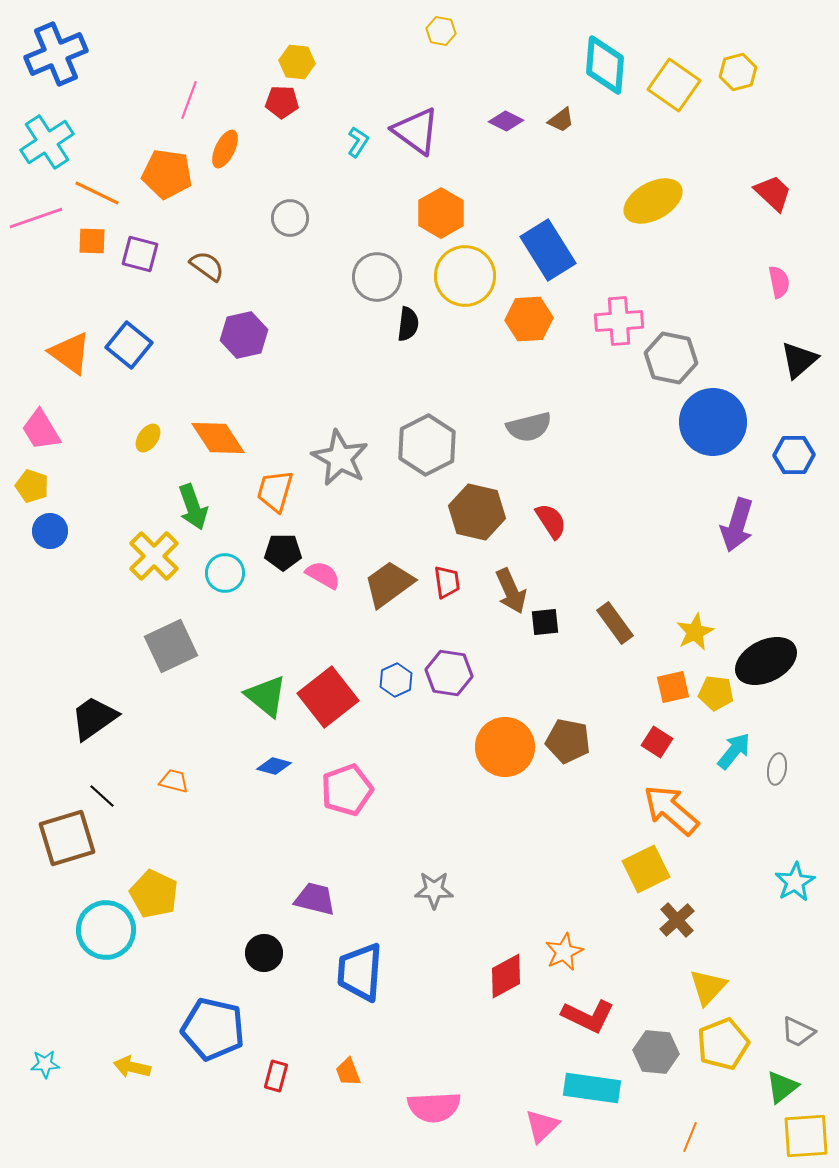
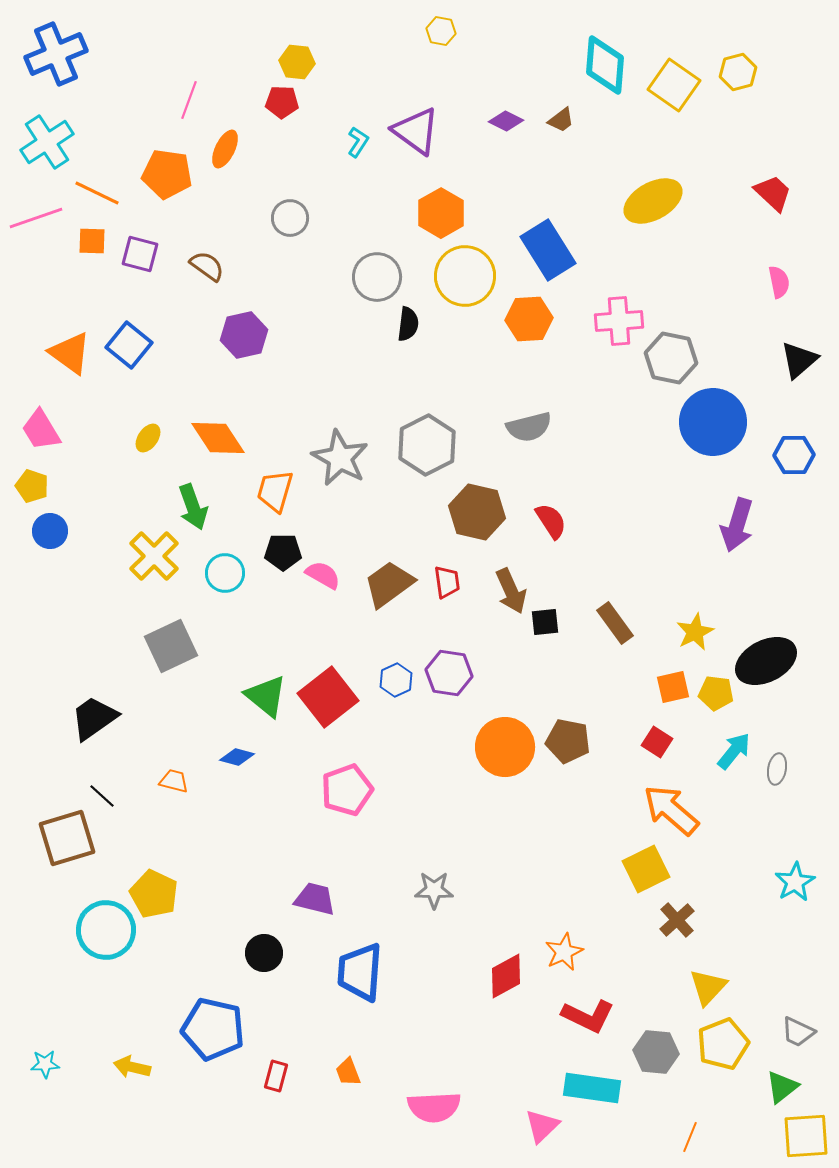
blue diamond at (274, 766): moved 37 px left, 9 px up
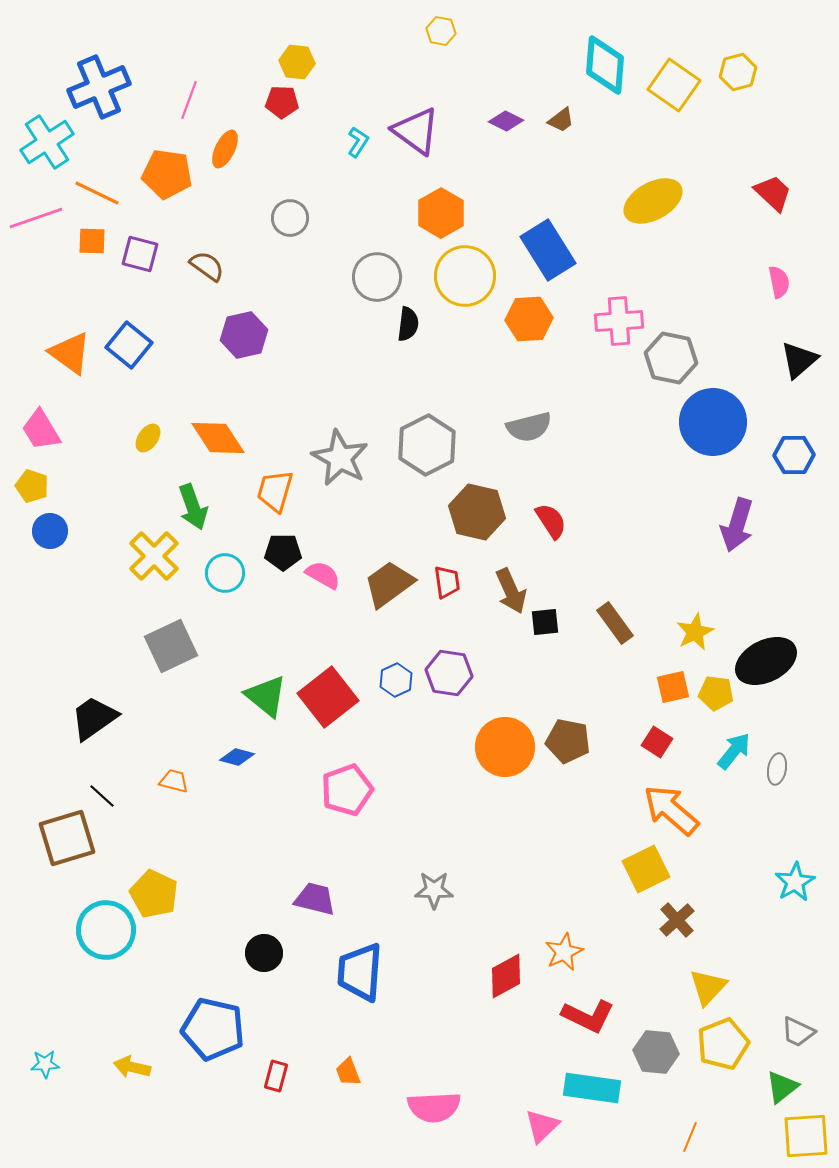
blue cross at (56, 54): moved 43 px right, 33 px down
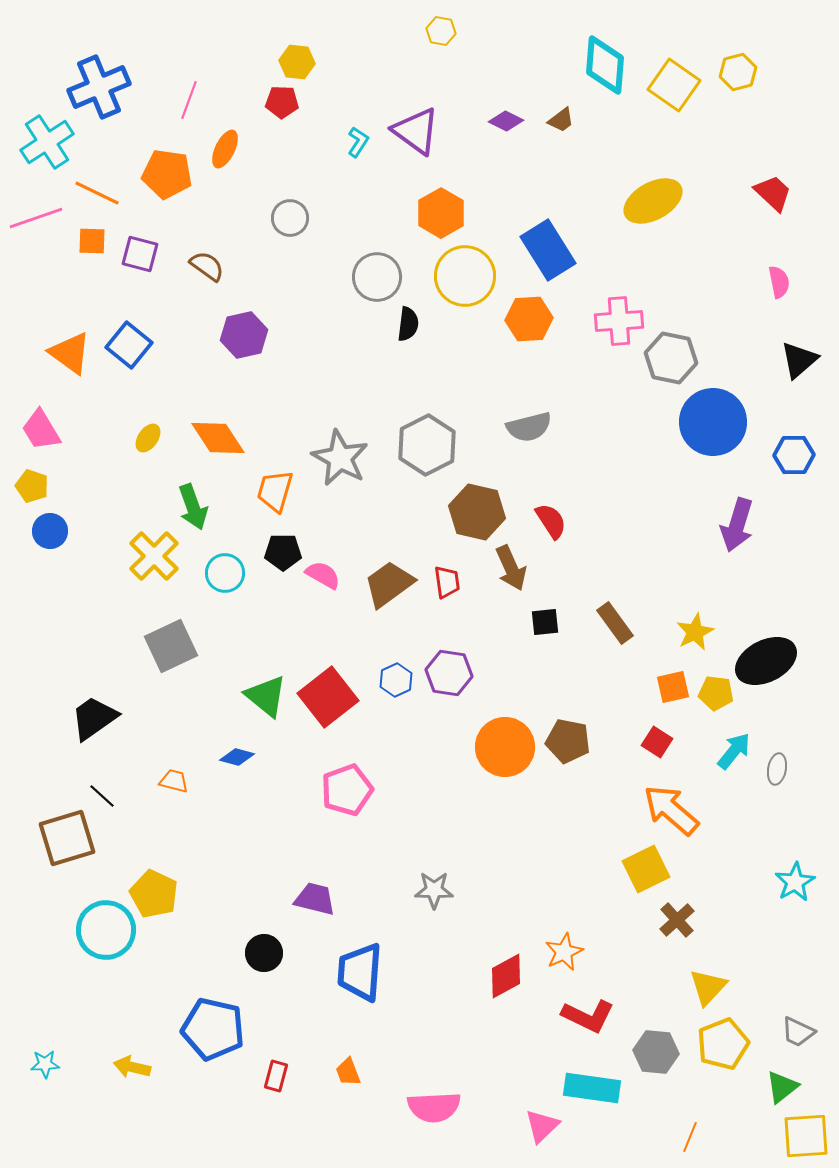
brown arrow at (511, 591): moved 23 px up
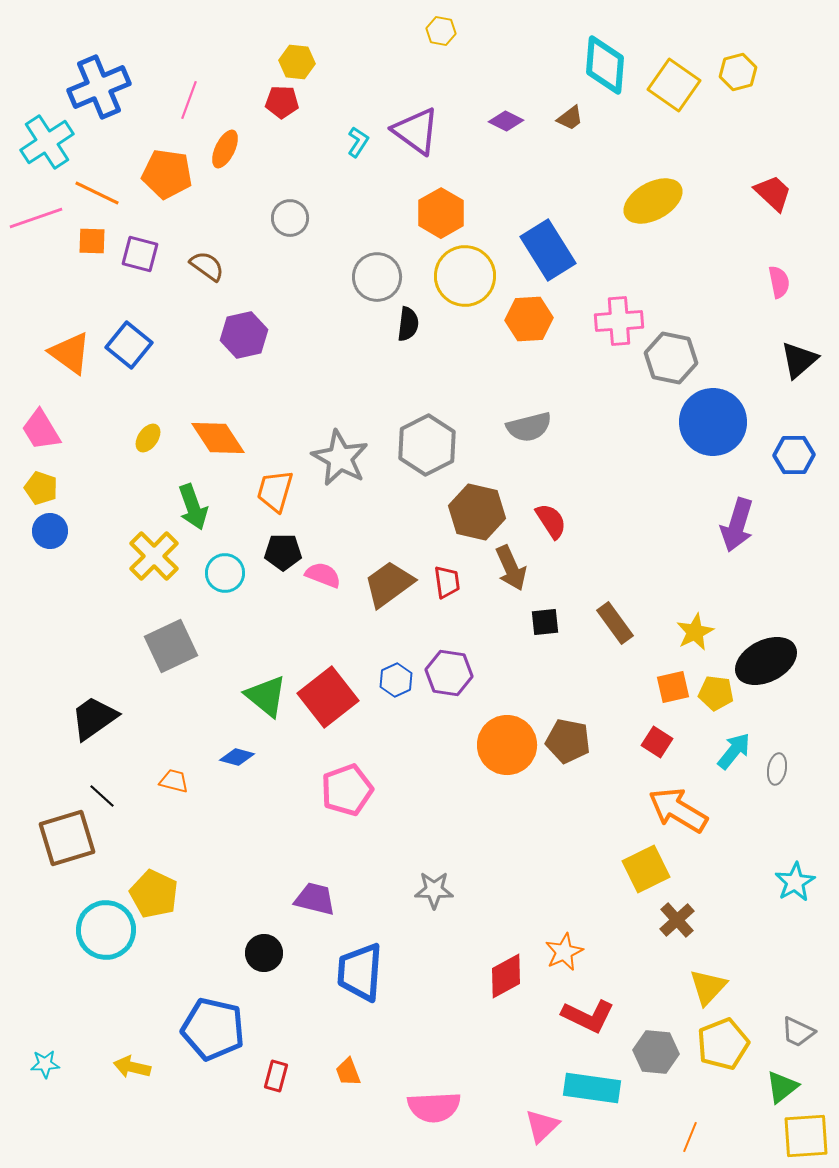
brown trapezoid at (561, 120): moved 9 px right, 2 px up
yellow pentagon at (32, 486): moved 9 px right, 2 px down
pink semicircle at (323, 575): rotated 9 degrees counterclockwise
orange circle at (505, 747): moved 2 px right, 2 px up
orange arrow at (671, 810): moved 7 px right; rotated 10 degrees counterclockwise
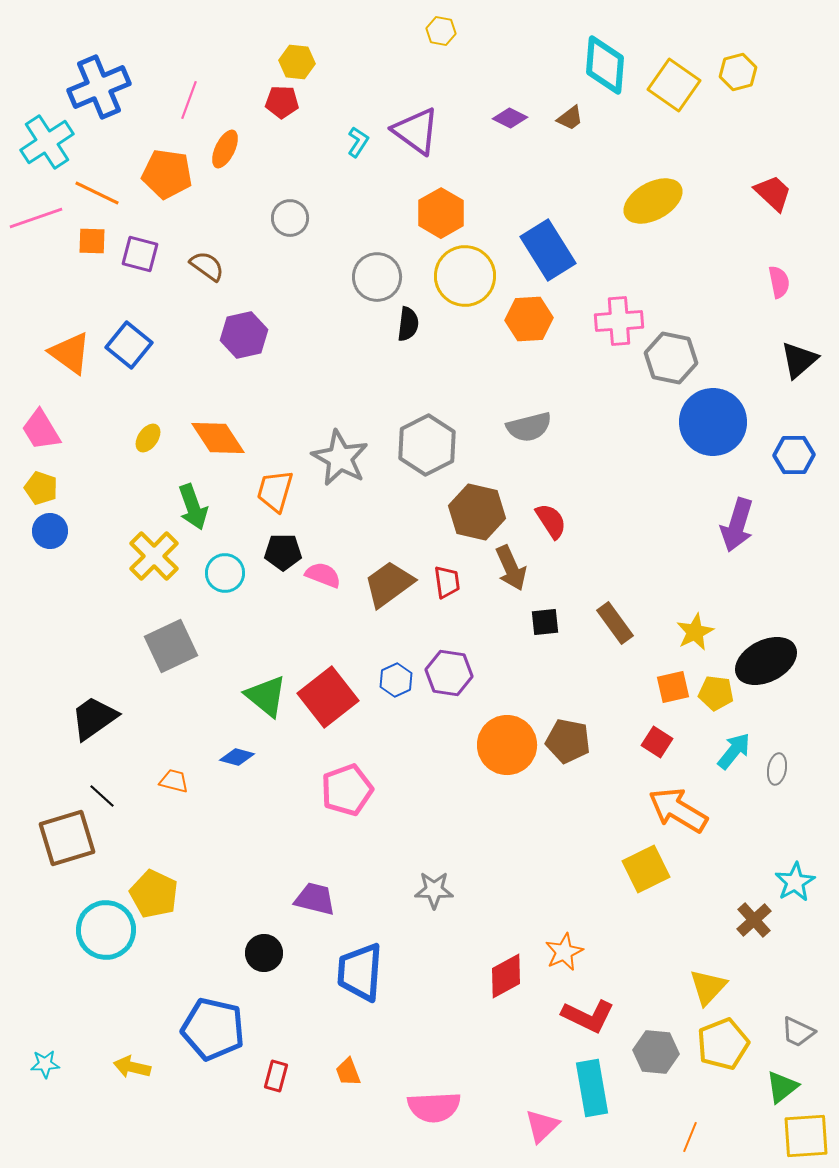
purple diamond at (506, 121): moved 4 px right, 3 px up
brown cross at (677, 920): moved 77 px right
cyan rectangle at (592, 1088): rotated 72 degrees clockwise
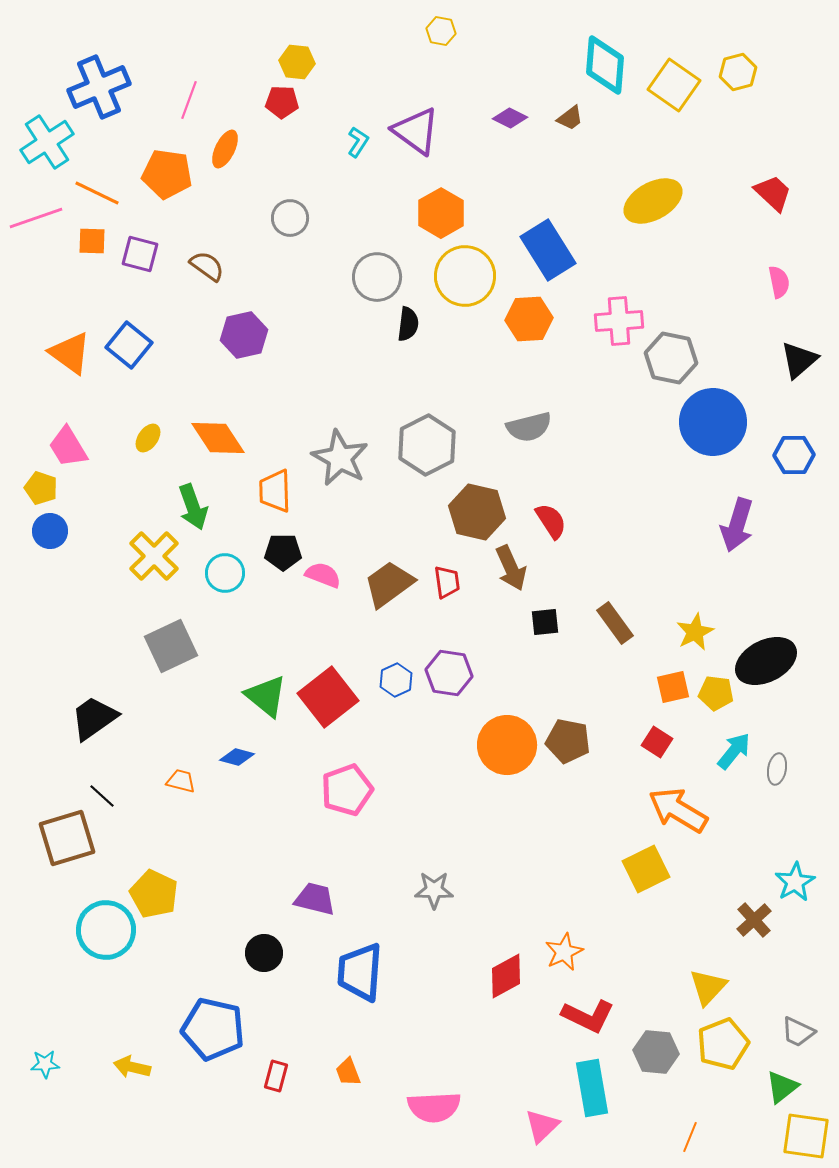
pink trapezoid at (41, 430): moved 27 px right, 17 px down
orange trapezoid at (275, 491): rotated 18 degrees counterclockwise
orange trapezoid at (174, 781): moved 7 px right
yellow square at (806, 1136): rotated 12 degrees clockwise
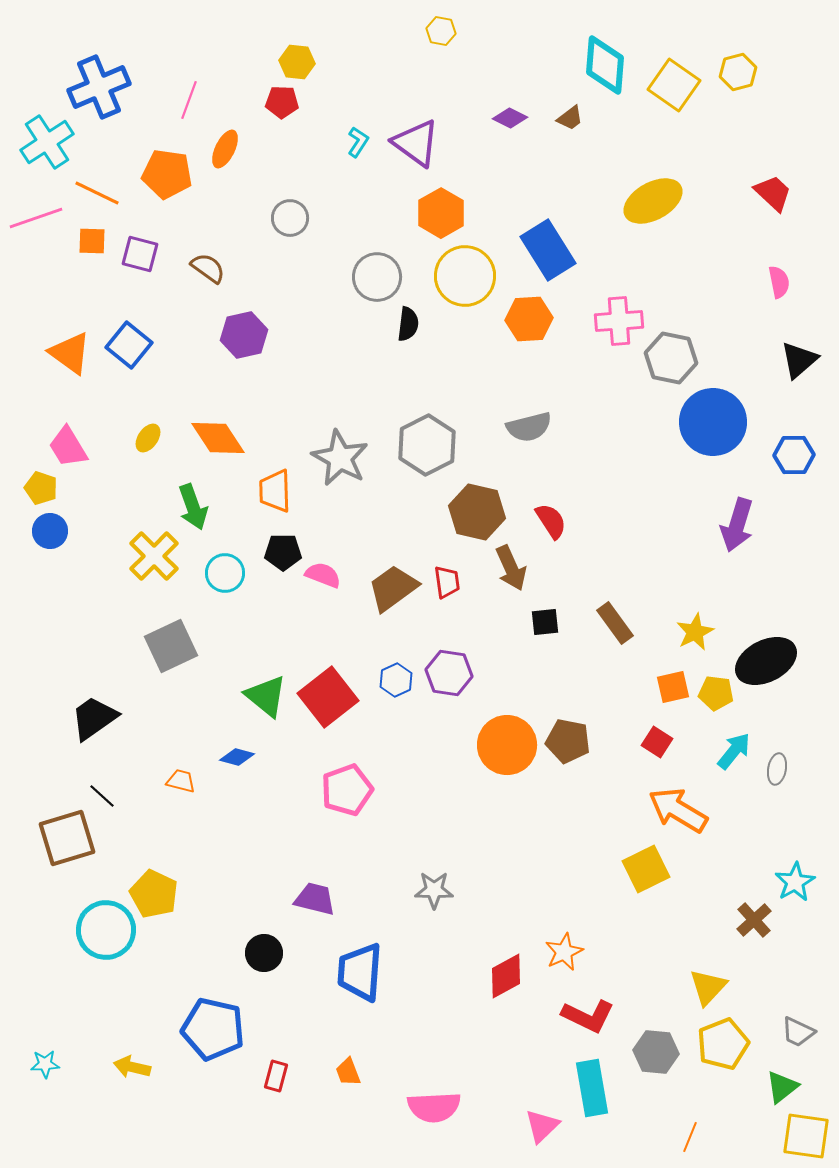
purple triangle at (416, 131): moved 12 px down
brown semicircle at (207, 266): moved 1 px right, 2 px down
brown trapezoid at (389, 584): moved 4 px right, 4 px down
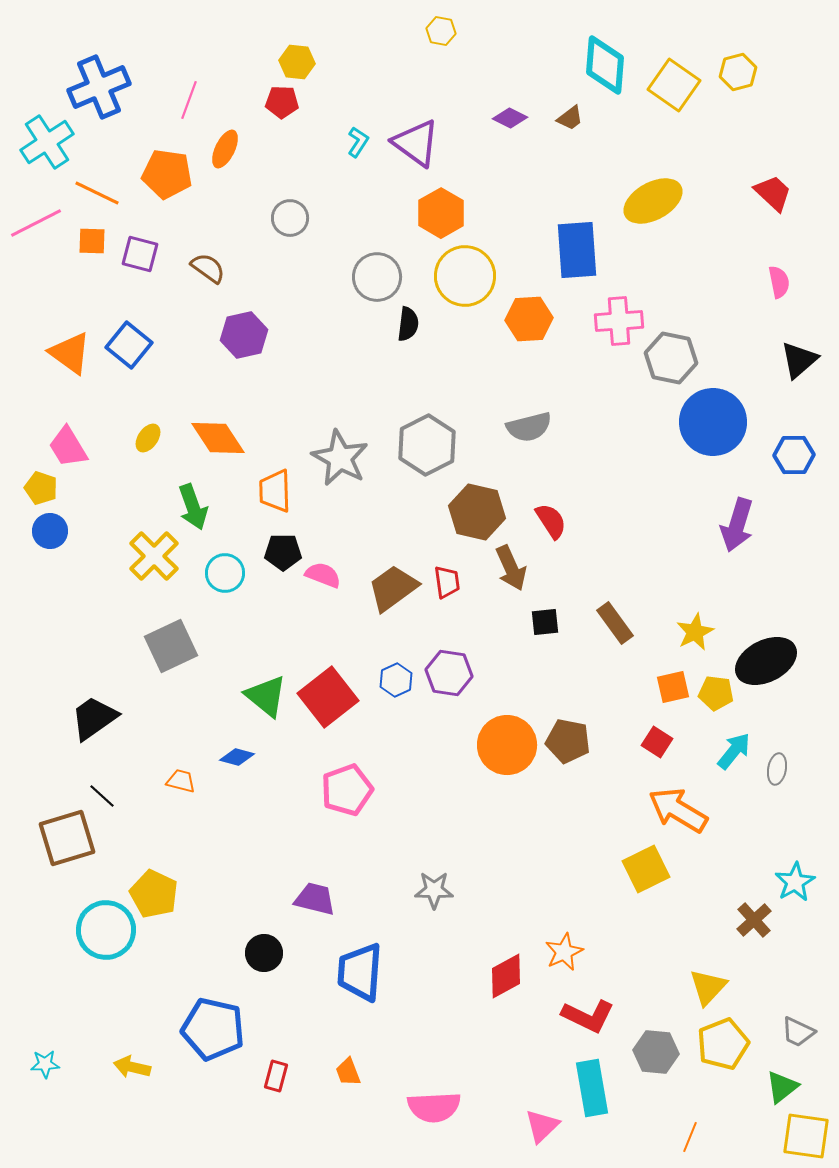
pink line at (36, 218): moved 5 px down; rotated 8 degrees counterclockwise
blue rectangle at (548, 250): moved 29 px right; rotated 28 degrees clockwise
